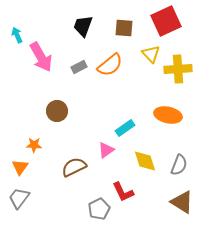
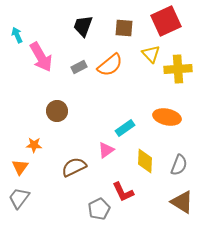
orange ellipse: moved 1 px left, 2 px down
yellow diamond: rotated 20 degrees clockwise
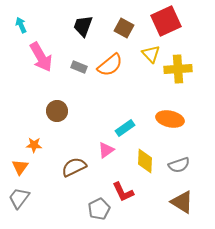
brown square: rotated 24 degrees clockwise
cyan arrow: moved 4 px right, 10 px up
gray rectangle: rotated 49 degrees clockwise
orange ellipse: moved 3 px right, 2 px down
gray semicircle: rotated 50 degrees clockwise
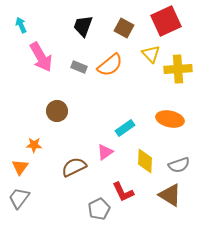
pink triangle: moved 1 px left, 2 px down
brown triangle: moved 12 px left, 7 px up
